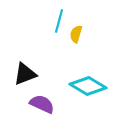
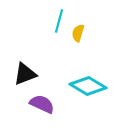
yellow semicircle: moved 2 px right, 1 px up
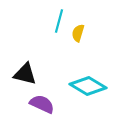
black triangle: rotated 35 degrees clockwise
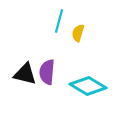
purple semicircle: moved 5 px right, 32 px up; rotated 110 degrees counterclockwise
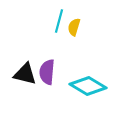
yellow semicircle: moved 4 px left, 6 px up
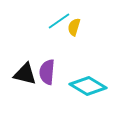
cyan line: rotated 40 degrees clockwise
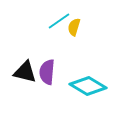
black triangle: moved 2 px up
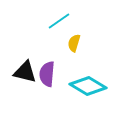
yellow semicircle: moved 16 px down
purple semicircle: moved 2 px down
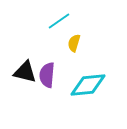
purple semicircle: moved 1 px down
cyan diamond: moved 1 px up; rotated 36 degrees counterclockwise
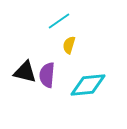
yellow semicircle: moved 5 px left, 2 px down
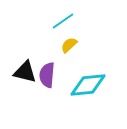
cyan line: moved 4 px right
yellow semicircle: rotated 30 degrees clockwise
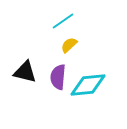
purple semicircle: moved 11 px right, 2 px down
